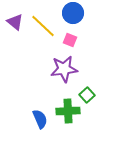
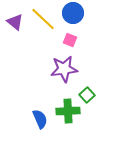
yellow line: moved 7 px up
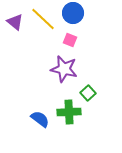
purple star: rotated 20 degrees clockwise
green square: moved 1 px right, 2 px up
green cross: moved 1 px right, 1 px down
blue semicircle: rotated 30 degrees counterclockwise
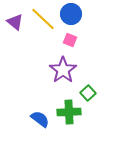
blue circle: moved 2 px left, 1 px down
purple star: moved 1 px left, 1 px down; rotated 24 degrees clockwise
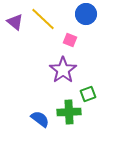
blue circle: moved 15 px right
green square: moved 1 px down; rotated 21 degrees clockwise
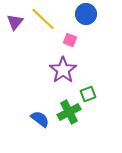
purple triangle: rotated 30 degrees clockwise
green cross: rotated 25 degrees counterclockwise
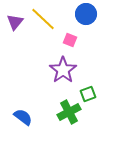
blue semicircle: moved 17 px left, 2 px up
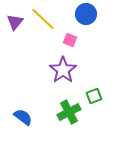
green square: moved 6 px right, 2 px down
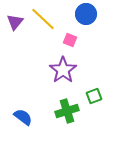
green cross: moved 2 px left, 1 px up; rotated 10 degrees clockwise
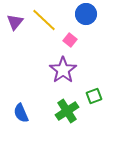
yellow line: moved 1 px right, 1 px down
pink square: rotated 16 degrees clockwise
green cross: rotated 15 degrees counterclockwise
blue semicircle: moved 2 px left, 4 px up; rotated 150 degrees counterclockwise
